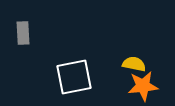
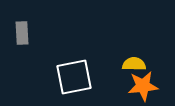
gray rectangle: moved 1 px left
yellow semicircle: rotated 10 degrees counterclockwise
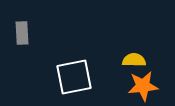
yellow semicircle: moved 4 px up
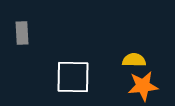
white square: moved 1 px left; rotated 12 degrees clockwise
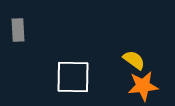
gray rectangle: moved 4 px left, 3 px up
yellow semicircle: rotated 35 degrees clockwise
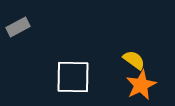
gray rectangle: moved 3 px up; rotated 65 degrees clockwise
orange star: moved 2 px left, 1 px up; rotated 20 degrees counterclockwise
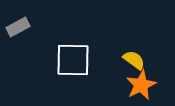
white square: moved 17 px up
